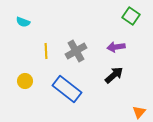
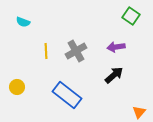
yellow circle: moved 8 px left, 6 px down
blue rectangle: moved 6 px down
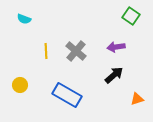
cyan semicircle: moved 1 px right, 3 px up
gray cross: rotated 20 degrees counterclockwise
yellow circle: moved 3 px right, 2 px up
blue rectangle: rotated 8 degrees counterclockwise
orange triangle: moved 2 px left, 13 px up; rotated 32 degrees clockwise
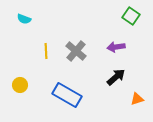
black arrow: moved 2 px right, 2 px down
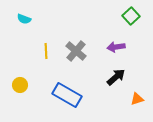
green square: rotated 12 degrees clockwise
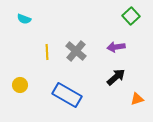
yellow line: moved 1 px right, 1 px down
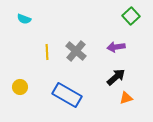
yellow circle: moved 2 px down
orange triangle: moved 11 px left, 1 px up
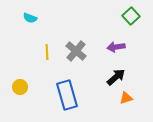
cyan semicircle: moved 6 px right, 1 px up
blue rectangle: rotated 44 degrees clockwise
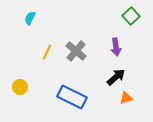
cyan semicircle: rotated 96 degrees clockwise
purple arrow: rotated 90 degrees counterclockwise
yellow line: rotated 28 degrees clockwise
blue rectangle: moved 5 px right, 2 px down; rotated 48 degrees counterclockwise
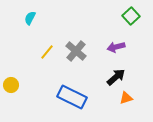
purple arrow: rotated 84 degrees clockwise
yellow line: rotated 14 degrees clockwise
yellow circle: moved 9 px left, 2 px up
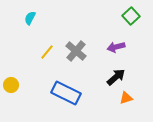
blue rectangle: moved 6 px left, 4 px up
